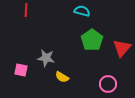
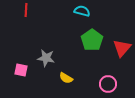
yellow semicircle: moved 4 px right, 1 px down
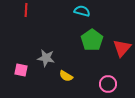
yellow semicircle: moved 2 px up
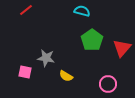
red line: rotated 48 degrees clockwise
pink square: moved 4 px right, 2 px down
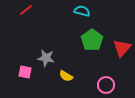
pink circle: moved 2 px left, 1 px down
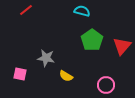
red triangle: moved 2 px up
pink square: moved 5 px left, 2 px down
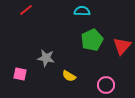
cyan semicircle: rotated 14 degrees counterclockwise
green pentagon: rotated 10 degrees clockwise
yellow semicircle: moved 3 px right
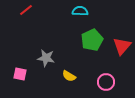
cyan semicircle: moved 2 px left
pink circle: moved 3 px up
